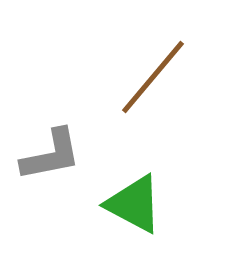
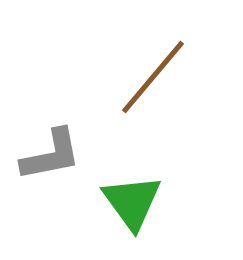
green triangle: moved 2 px left, 2 px up; rotated 26 degrees clockwise
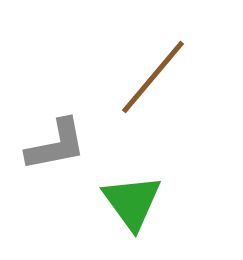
gray L-shape: moved 5 px right, 10 px up
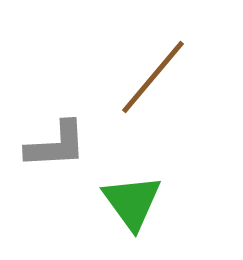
gray L-shape: rotated 8 degrees clockwise
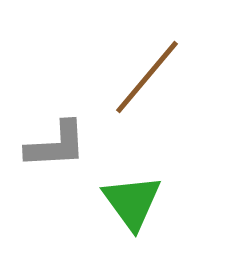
brown line: moved 6 px left
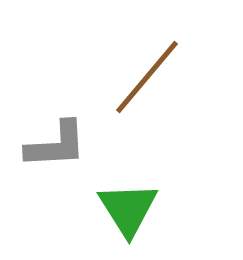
green triangle: moved 4 px left, 7 px down; rotated 4 degrees clockwise
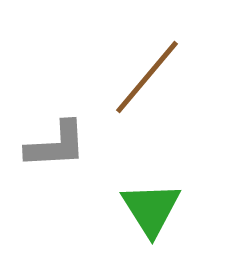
green triangle: moved 23 px right
